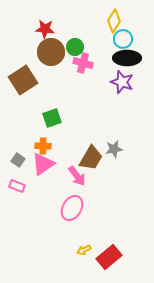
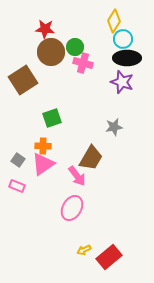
gray star: moved 22 px up
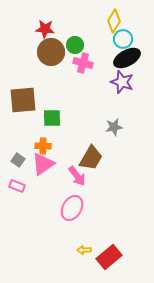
green circle: moved 2 px up
black ellipse: rotated 28 degrees counterclockwise
brown square: moved 20 px down; rotated 28 degrees clockwise
green square: rotated 18 degrees clockwise
yellow arrow: rotated 24 degrees clockwise
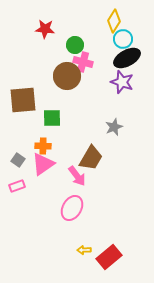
brown circle: moved 16 px right, 24 px down
pink cross: moved 1 px up
gray star: rotated 12 degrees counterclockwise
pink rectangle: rotated 42 degrees counterclockwise
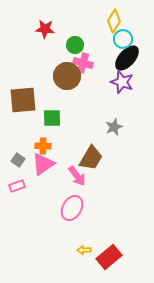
black ellipse: rotated 20 degrees counterclockwise
pink cross: moved 1 px down
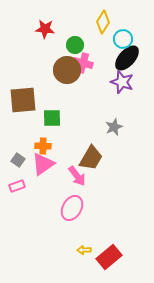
yellow diamond: moved 11 px left, 1 px down
brown circle: moved 6 px up
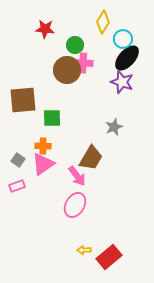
pink cross: rotated 12 degrees counterclockwise
pink ellipse: moved 3 px right, 3 px up
